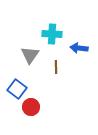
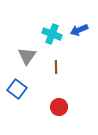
cyan cross: rotated 18 degrees clockwise
blue arrow: moved 18 px up; rotated 30 degrees counterclockwise
gray triangle: moved 3 px left, 1 px down
red circle: moved 28 px right
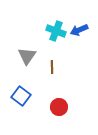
cyan cross: moved 4 px right, 3 px up
brown line: moved 4 px left
blue square: moved 4 px right, 7 px down
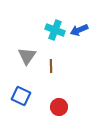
cyan cross: moved 1 px left, 1 px up
brown line: moved 1 px left, 1 px up
blue square: rotated 12 degrees counterclockwise
